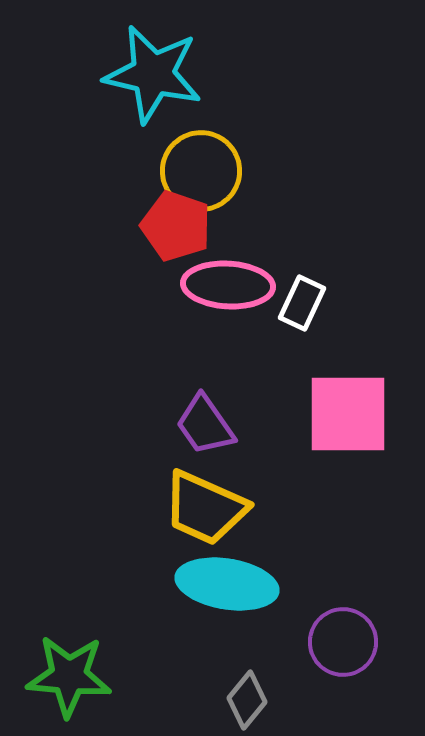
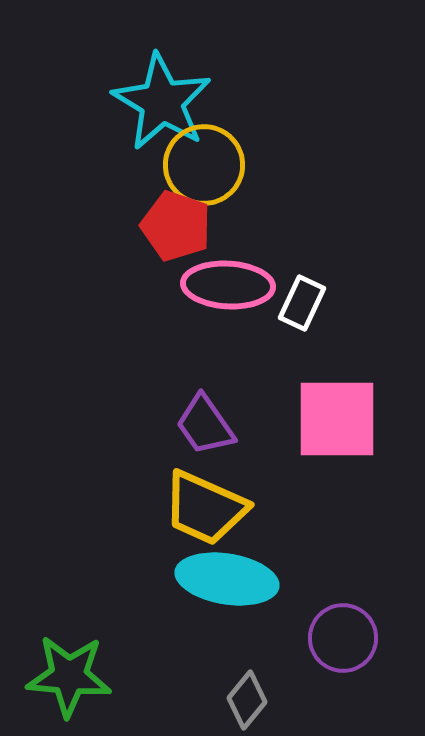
cyan star: moved 9 px right, 28 px down; rotated 18 degrees clockwise
yellow circle: moved 3 px right, 6 px up
pink square: moved 11 px left, 5 px down
cyan ellipse: moved 5 px up
purple circle: moved 4 px up
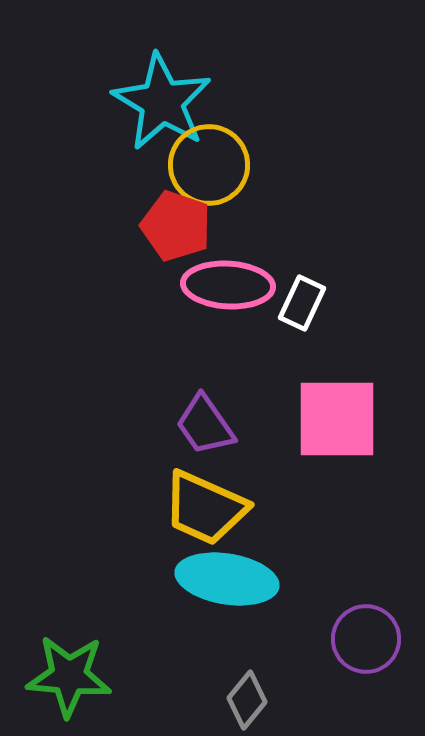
yellow circle: moved 5 px right
purple circle: moved 23 px right, 1 px down
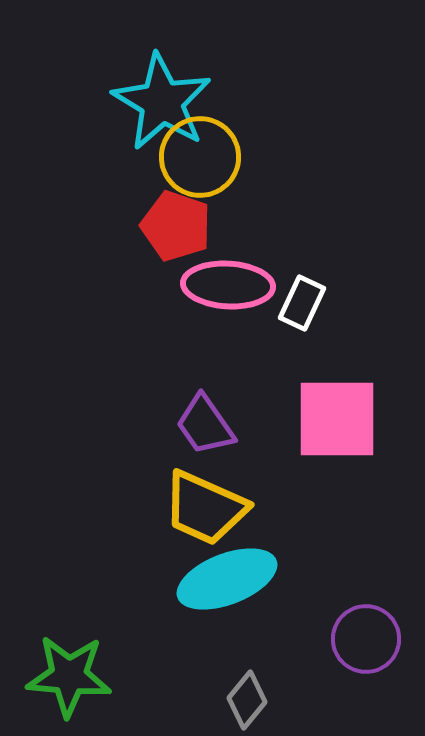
yellow circle: moved 9 px left, 8 px up
cyan ellipse: rotated 30 degrees counterclockwise
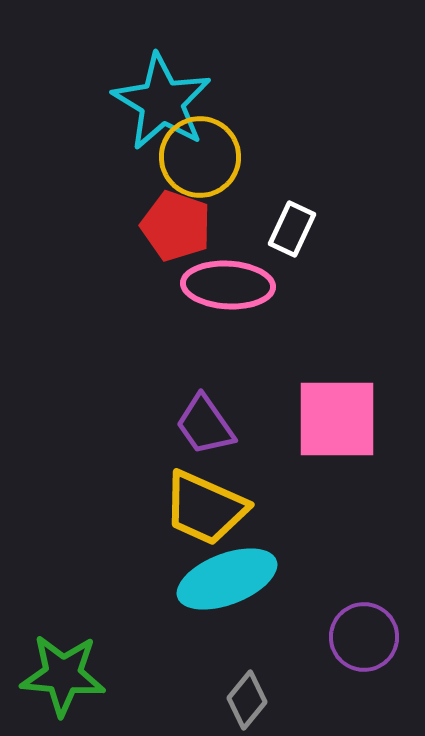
white rectangle: moved 10 px left, 74 px up
purple circle: moved 2 px left, 2 px up
green star: moved 6 px left, 1 px up
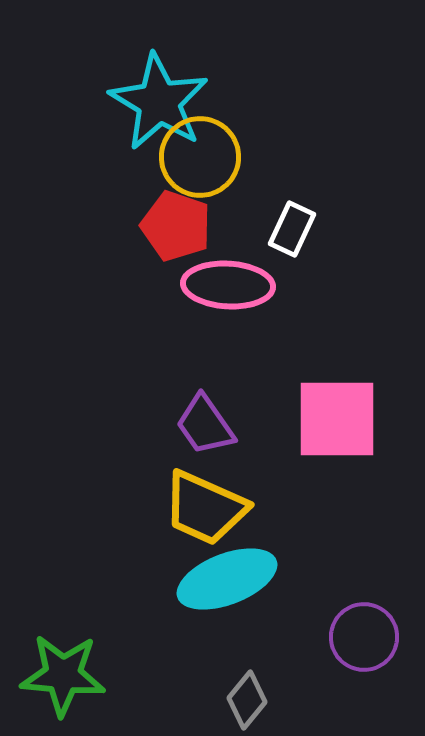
cyan star: moved 3 px left
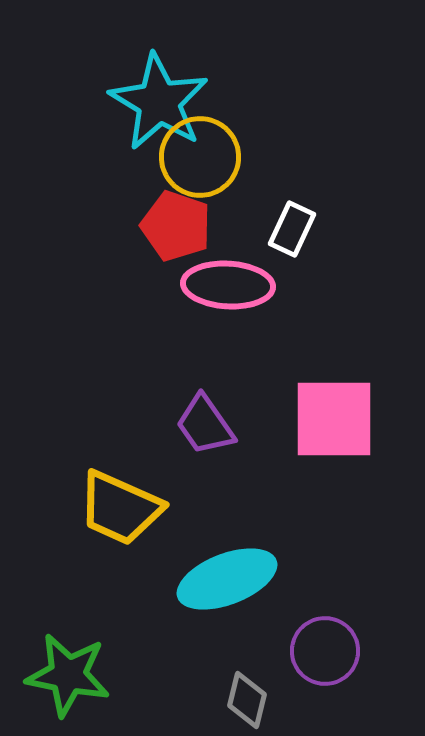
pink square: moved 3 px left
yellow trapezoid: moved 85 px left
purple circle: moved 39 px left, 14 px down
green star: moved 5 px right; rotated 6 degrees clockwise
gray diamond: rotated 26 degrees counterclockwise
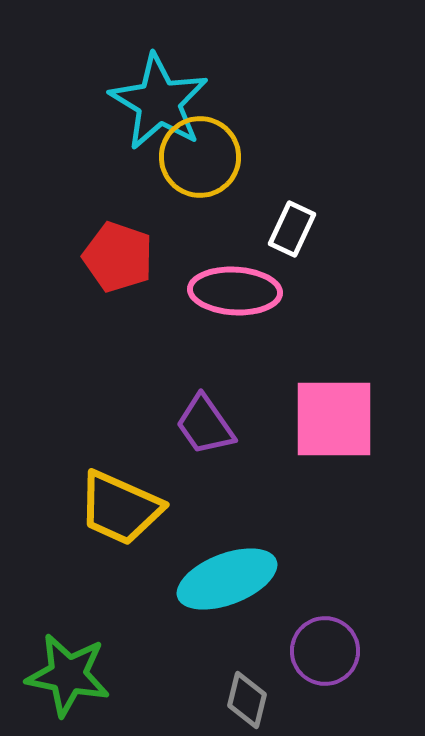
red pentagon: moved 58 px left, 31 px down
pink ellipse: moved 7 px right, 6 px down
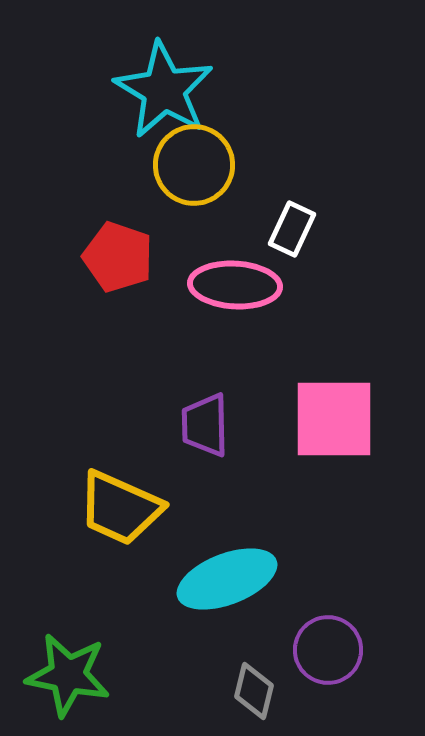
cyan star: moved 5 px right, 12 px up
yellow circle: moved 6 px left, 8 px down
pink ellipse: moved 6 px up
purple trapezoid: rotated 34 degrees clockwise
purple circle: moved 3 px right, 1 px up
gray diamond: moved 7 px right, 9 px up
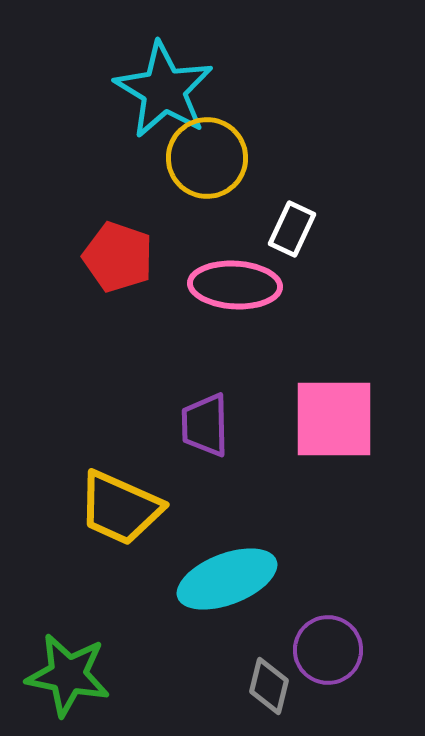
yellow circle: moved 13 px right, 7 px up
gray diamond: moved 15 px right, 5 px up
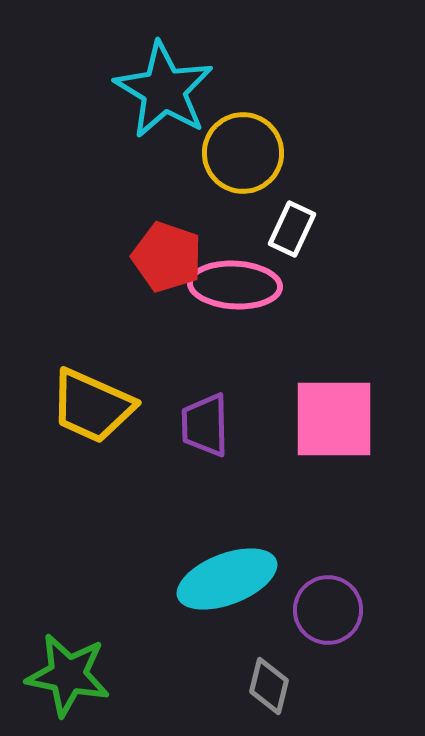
yellow circle: moved 36 px right, 5 px up
red pentagon: moved 49 px right
yellow trapezoid: moved 28 px left, 102 px up
purple circle: moved 40 px up
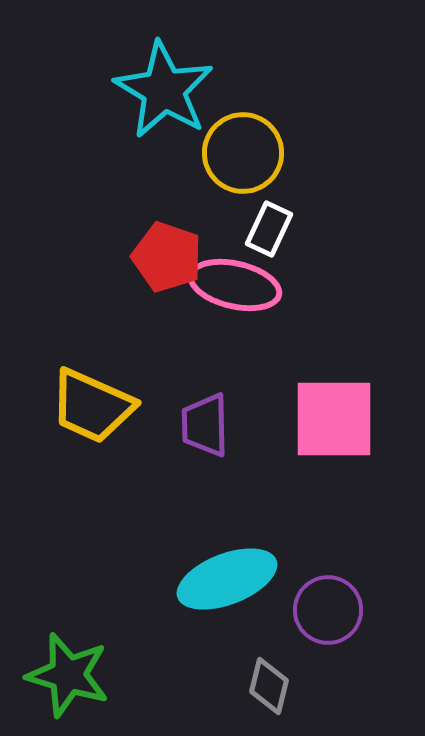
white rectangle: moved 23 px left
pink ellipse: rotated 10 degrees clockwise
green star: rotated 6 degrees clockwise
